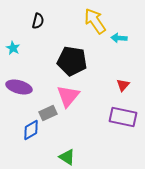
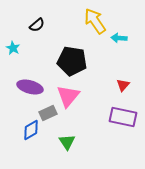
black semicircle: moved 1 px left, 4 px down; rotated 35 degrees clockwise
purple ellipse: moved 11 px right
green triangle: moved 15 px up; rotated 24 degrees clockwise
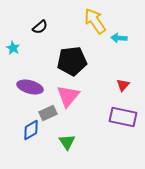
black semicircle: moved 3 px right, 2 px down
black pentagon: rotated 16 degrees counterclockwise
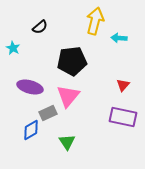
yellow arrow: rotated 48 degrees clockwise
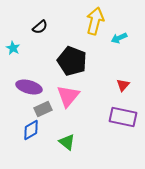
cyan arrow: rotated 28 degrees counterclockwise
black pentagon: rotated 28 degrees clockwise
purple ellipse: moved 1 px left
gray rectangle: moved 5 px left, 4 px up
green triangle: rotated 18 degrees counterclockwise
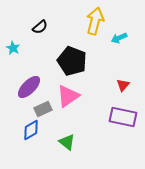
purple ellipse: rotated 60 degrees counterclockwise
pink triangle: rotated 15 degrees clockwise
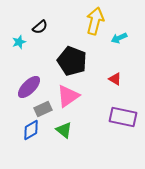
cyan star: moved 6 px right, 6 px up; rotated 24 degrees clockwise
red triangle: moved 8 px left, 6 px up; rotated 40 degrees counterclockwise
green triangle: moved 3 px left, 12 px up
